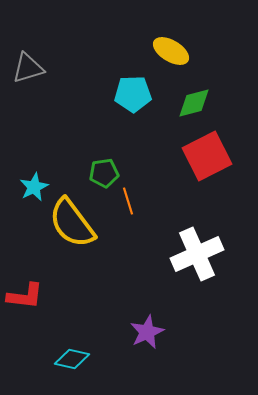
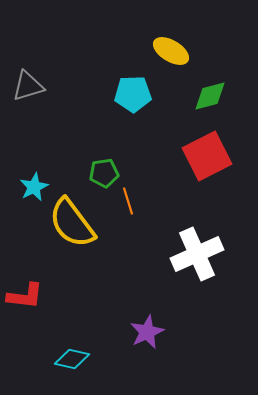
gray triangle: moved 18 px down
green diamond: moved 16 px right, 7 px up
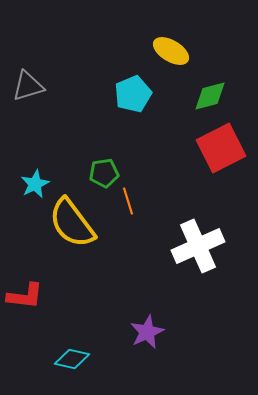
cyan pentagon: rotated 21 degrees counterclockwise
red square: moved 14 px right, 8 px up
cyan star: moved 1 px right, 3 px up
white cross: moved 1 px right, 8 px up
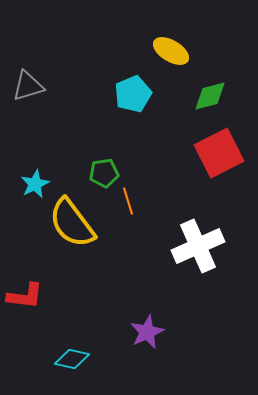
red square: moved 2 px left, 5 px down
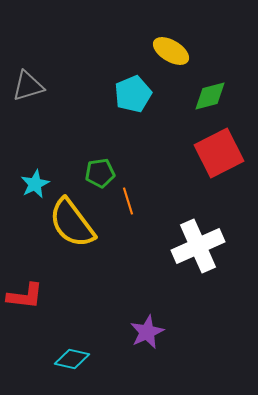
green pentagon: moved 4 px left
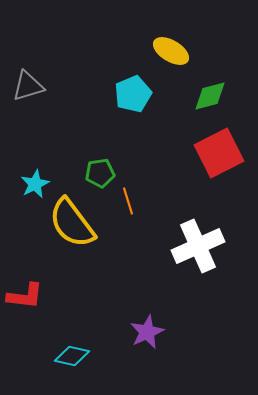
cyan diamond: moved 3 px up
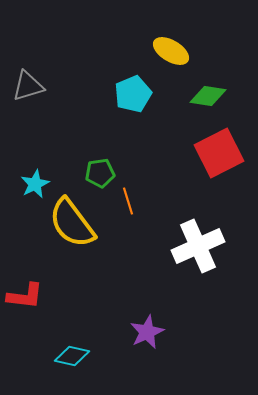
green diamond: moved 2 px left; rotated 24 degrees clockwise
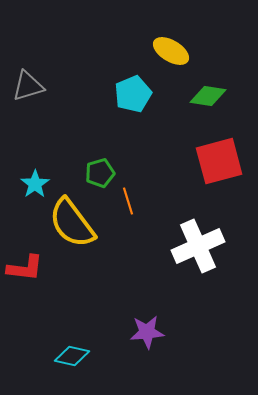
red square: moved 8 px down; rotated 12 degrees clockwise
green pentagon: rotated 8 degrees counterclockwise
cyan star: rotated 8 degrees counterclockwise
red L-shape: moved 28 px up
purple star: rotated 20 degrees clockwise
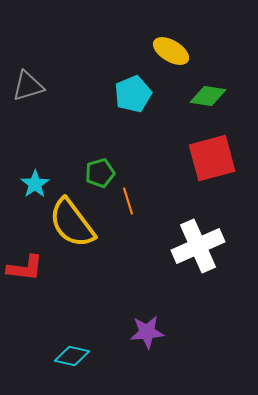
red square: moved 7 px left, 3 px up
